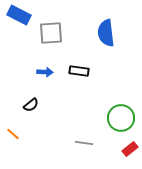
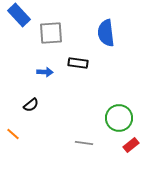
blue rectangle: rotated 20 degrees clockwise
black rectangle: moved 1 px left, 8 px up
green circle: moved 2 px left
red rectangle: moved 1 px right, 4 px up
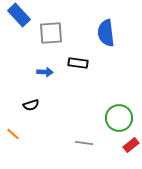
black semicircle: rotated 21 degrees clockwise
